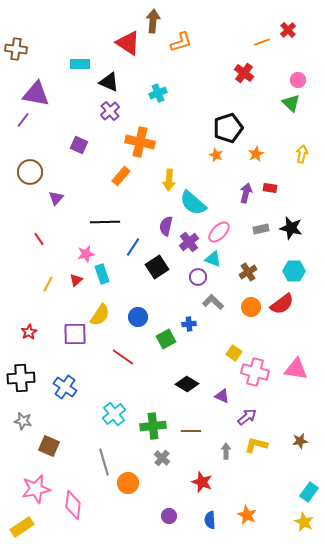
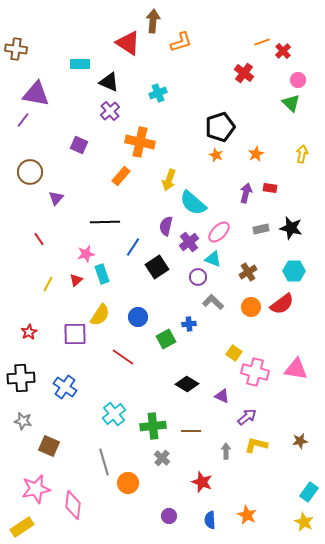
red cross at (288, 30): moved 5 px left, 21 px down
black pentagon at (228, 128): moved 8 px left, 1 px up
yellow arrow at (169, 180): rotated 15 degrees clockwise
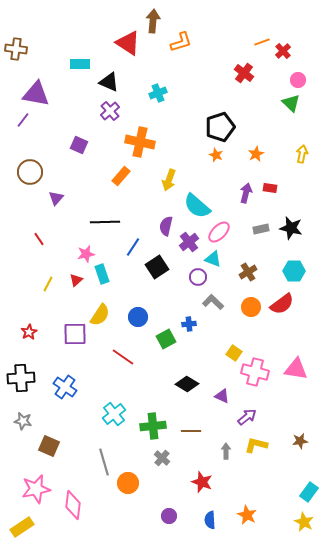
cyan semicircle at (193, 203): moved 4 px right, 3 px down
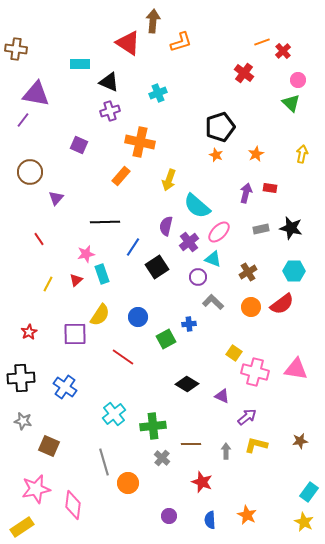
purple cross at (110, 111): rotated 24 degrees clockwise
brown line at (191, 431): moved 13 px down
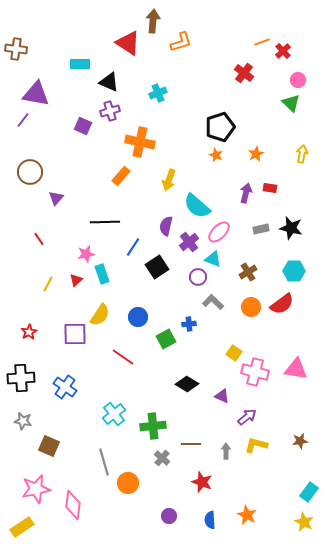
purple square at (79, 145): moved 4 px right, 19 px up
